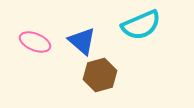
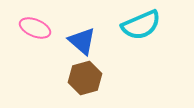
pink ellipse: moved 14 px up
brown hexagon: moved 15 px left, 3 px down
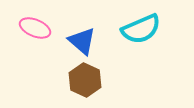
cyan semicircle: moved 4 px down
brown hexagon: moved 2 px down; rotated 20 degrees counterclockwise
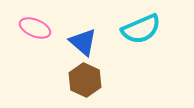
blue triangle: moved 1 px right, 1 px down
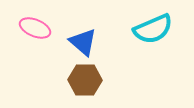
cyan semicircle: moved 12 px right
brown hexagon: rotated 24 degrees counterclockwise
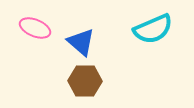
blue triangle: moved 2 px left
brown hexagon: moved 1 px down
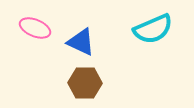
blue triangle: rotated 16 degrees counterclockwise
brown hexagon: moved 2 px down
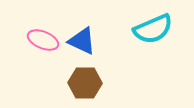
pink ellipse: moved 8 px right, 12 px down
blue triangle: moved 1 px right, 1 px up
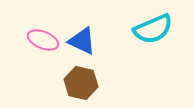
brown hexagon: moved 4 px left; rotated 12 degrees clockwise
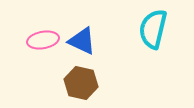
cyan semicircle: rotated 126 degrees clockwise
pink ellipse: rotated 32 degrees counterclockwise
